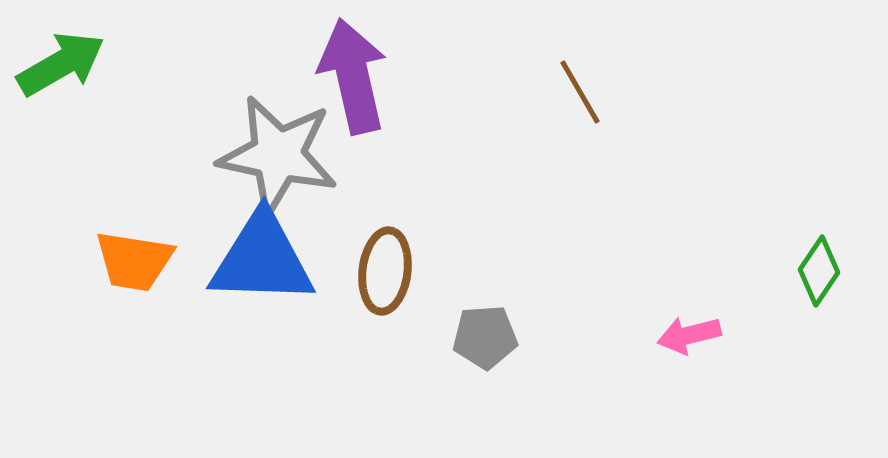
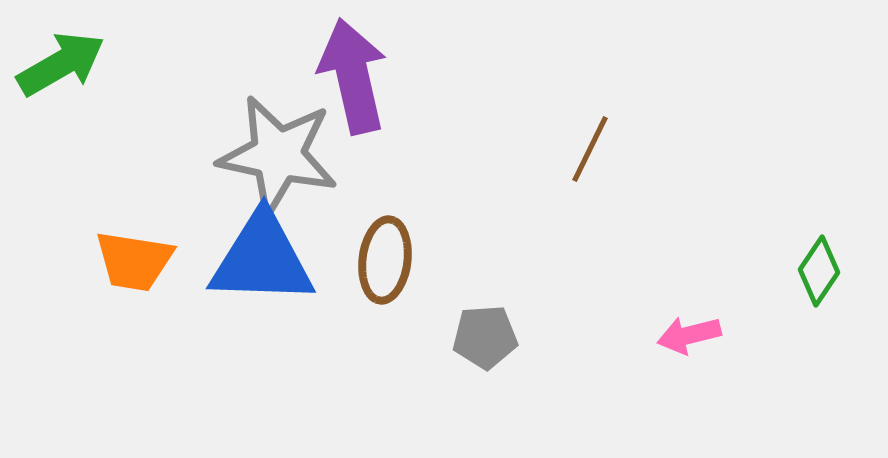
brown line: moved 10 px right, 57 px down; rotated 56 degrees clockwise
brown ellipse: moved 11 px up
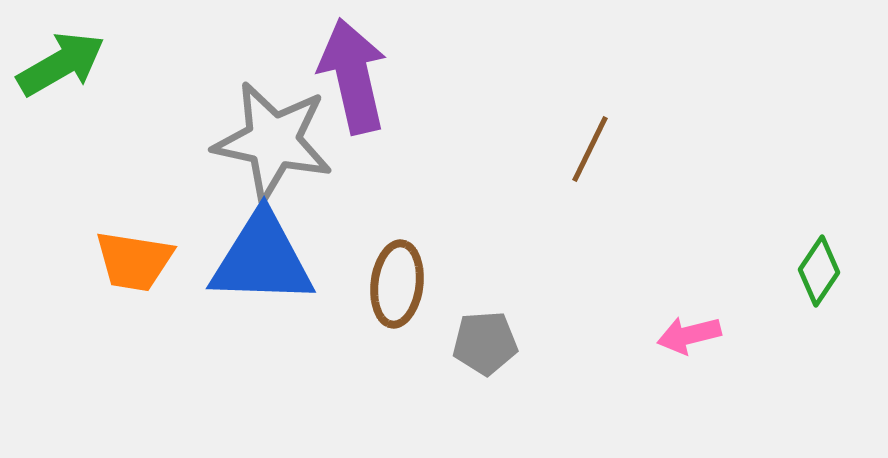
gray star: moved 5 px left, 14 px up
brown ellipse: moved 12 px right, 24 px down
gray pentagon: moved 6 px down
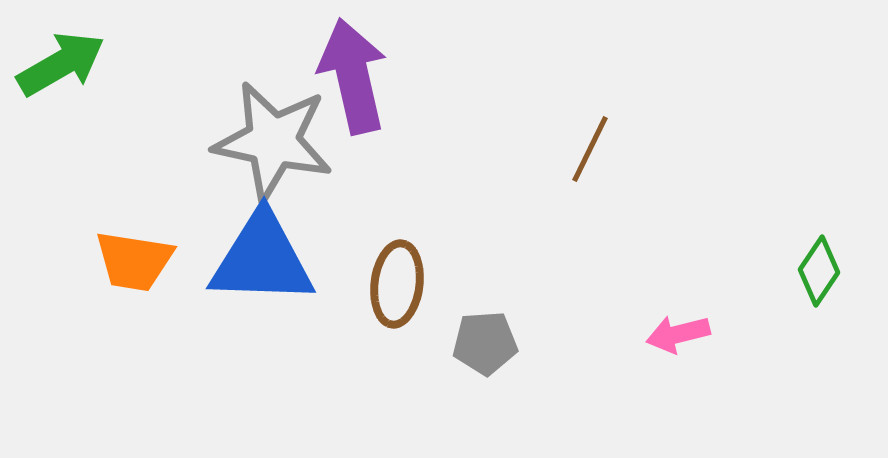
pink arrow: moved 11 px left, 1 px up
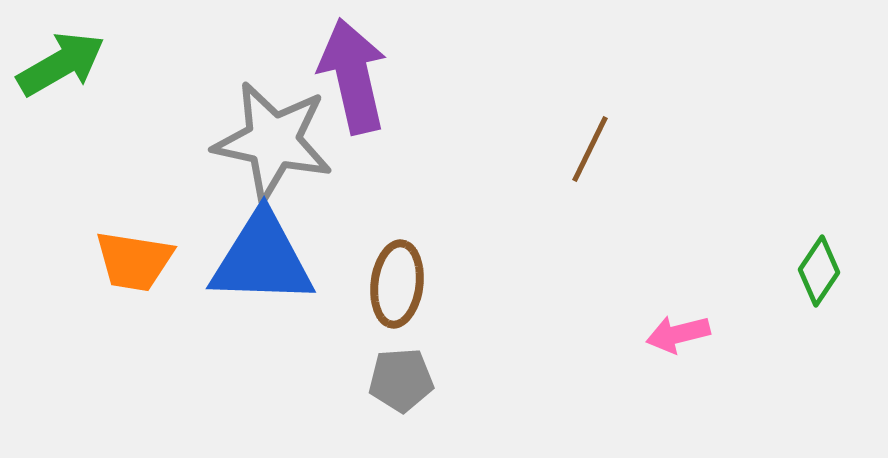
gray pentagon: moved 84 px left, 37 px down
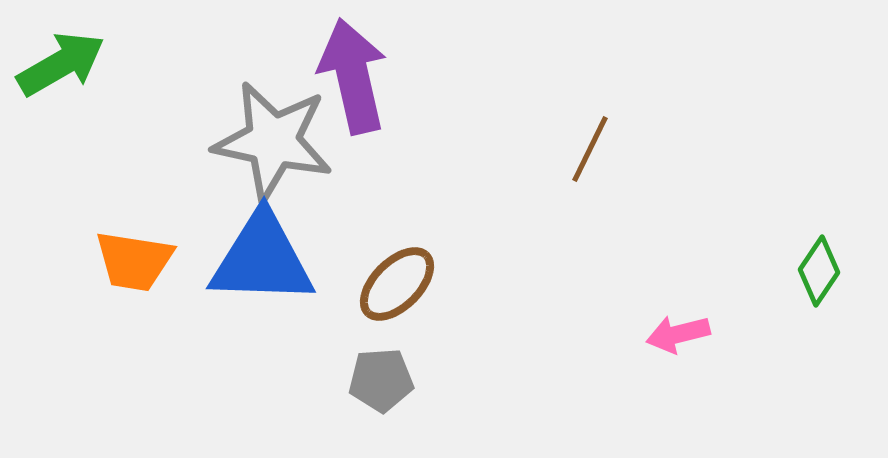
brown ellipse: rotated 38 degrees clockwise
gray pentagon: moved 20 px left
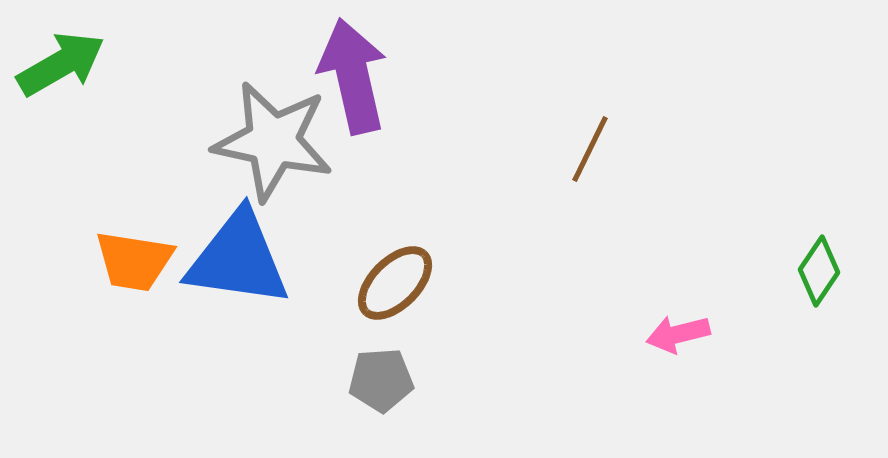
blue triangle: moved 24 px left; rotated 6 degrees clockwise
brown ellipse: moved 2 px left, 1 px up
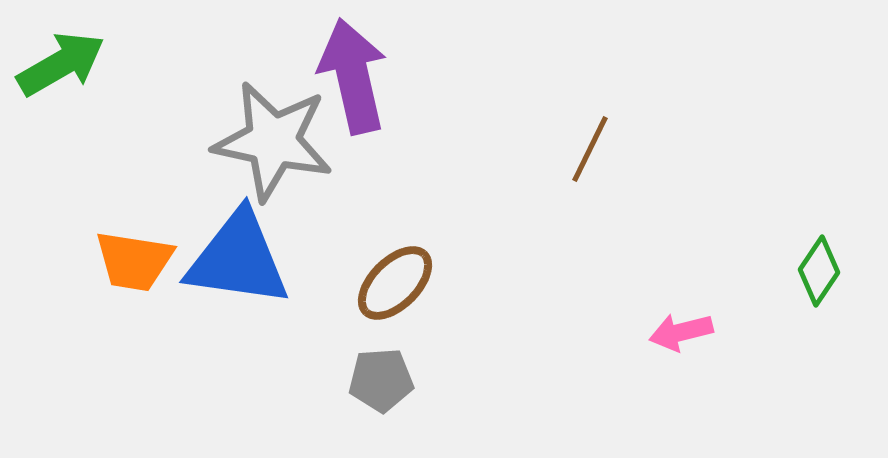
pink arrow: moved 3 px right, 2 px up
